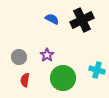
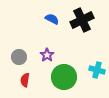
green circle: moved 1 px right, 1 px up
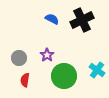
gray circle: moved 1 px down
cyan cross: rotated 21 degrees clockwise
green circle: moved 1 px up
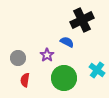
blue semicircle: moved 15 px right, 23 px down
gray circle: moved 1 px left
green circle: moved 2 px down
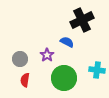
gray circle: moved 2 px right, 1 px down
cyan cross: rotated 28 degrees counterclockwise
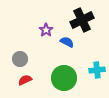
purple star: moved 1 px left, 25 px up
cyan cross: rotated 14 degrees counterclockwise
red semicircle: rotated 56 degrees clockwise
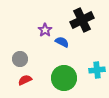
purple star: moved 1 px left
blue semicircle: moved 5 px left
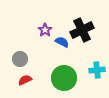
black cross: moved 10 px down
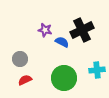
purple star: rotated 24 degrees counterclockwise
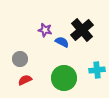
black cross: rotated 15 degrees counterclockwise
